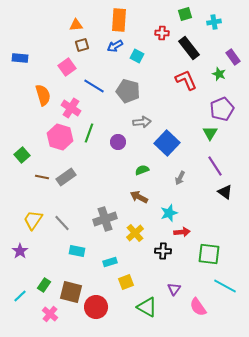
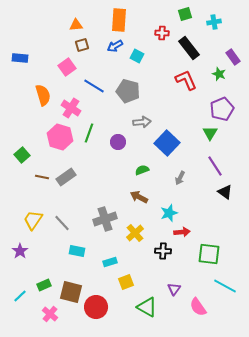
green rectangle at (44, 285): rotated 32 degrees clockwise
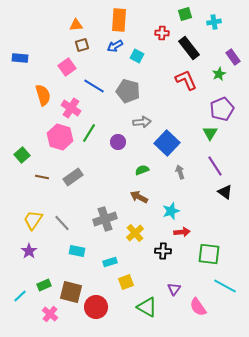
green star at (219, 74): rotated 24 degrees clockwise
green line at (89, 133): rotated 12 degrees clockwise
gray rectangle at (66, 177): moved 7 px right
gray arrow at (180, 178): moved 6 px up; rotated 136 degrees clockwise
cyan star at (169, 213): moved 2 px right, 2 px up
purple star at (20, 251): moved 9 px right
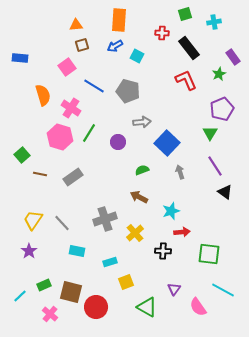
brown line at (42, 177): moved 2 px left, 3 px up
cyan line at (225, 286): moved 2 px left, 4 px down
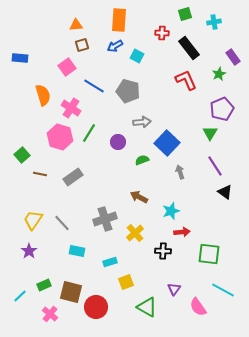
green semicircle at (142, 170): moved 10 px up
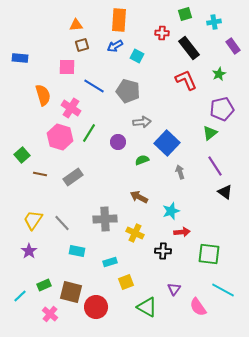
purple rectangle at (233, 57): moved 11 px up
pink square at (67, 67): rotated 36 degrees clockwise
purple pentagon at (222, 109): rotated 10 degrees clockwise
green triangle at (210, 133): rotated 21 degrees clockwise
gray cross at (105, 219): rotated 15 degrees clockwise
yellow cross at (135, 233): rotated 24 degrees counterclockwise
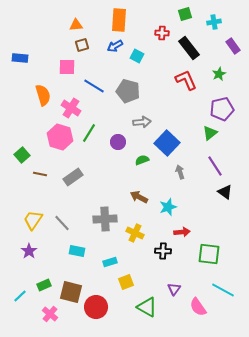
cyan star at (171, 211): moved 3 px left, 4 px up
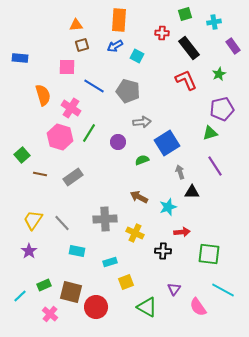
green triangle at (210, 133): rotated 21 degrees clockwise
blue square at (167, 143): rotated 15 degrees clockwise
black triangle at (225, 192): moved 33 px left; rotated 35 degrees counterclockwise
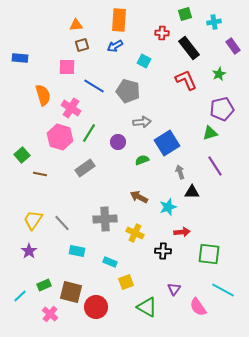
cyan square at (137, 56): moved 7 px right, 5 px down
gray rectangle at (73, 177): moved 12 px right, 9 px up
cyan rectangle at (110, 262): rotated 40 degrees clockwise
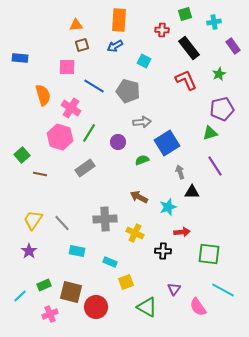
red cross at (162, 33): moved 3 px up
pink cross at (50, 314): rotated 28 degrees clockwise
